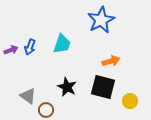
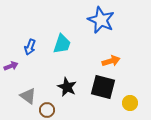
blue star: rotated 20 degrees counterclockwise
purple arrow: moved 16 px down
yellow circle: moved 2 px down
brown circle: moved 1 px right
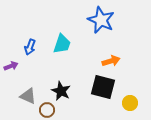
black star: moved 6 px left, 4 px down
gray triangle: rotated 12 degrees counterclockwise
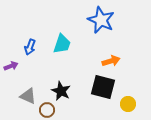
yellow circle: moved 2 px left, 1 px down
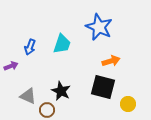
blue star: moved 2 px left, 7 px down
